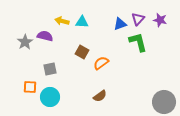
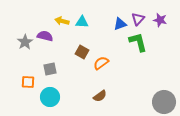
orange square: moved 2 px left, 5 px up
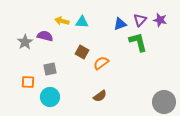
purple triangle: moved 2 px right, 1 px down
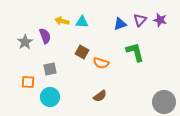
purple semicircle: rotated 56 degrees clockwise
green L-shape: moved 3 px left, 10 px down
orange semicircle: rotated 126 degrees counterclockwise
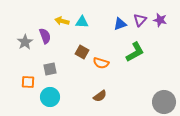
green L-shape: rotated 75 degrees clockwise
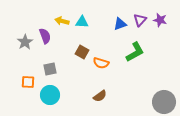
cyan circle: moved 2 px up
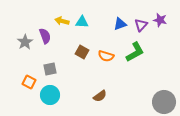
purple triangle: moved 1 px right, 5 px down
orange semicircle: moved 5 px right, 7 px up
orange square: moved 1 px right; rotated 24 degrees clockwise
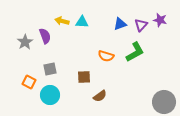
brown square: moved 2 px right, 25 px down; rotated 32 degrees counterclockwise
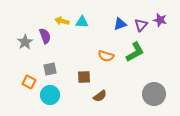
gray circle: moved 10 px left, 8 px up
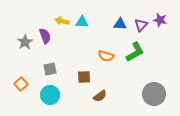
blue triangle: rotated 24 degrees clockwise
orange square: moved 8 px left, 2 px down; rotated 24 degrees clockwise
